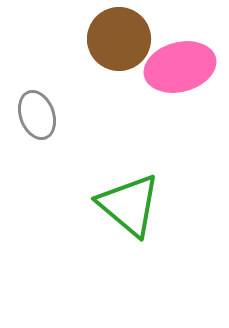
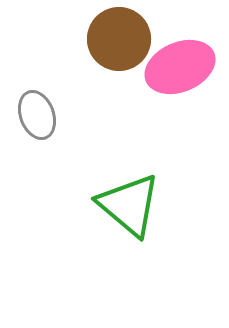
pink ellipse: rotated 8 degrees counterclockwise
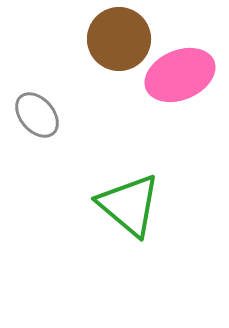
pink ellipse: moved 8 px down
gray ellipse: rotated 21 degrees counterclockwise
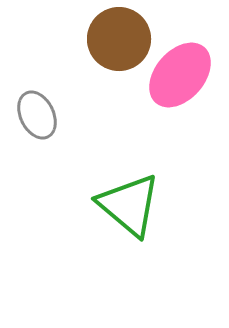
pink ellipse: rotated 26 degrees counterclockwise
gray ellipse: rotated 15 degrees clockwise
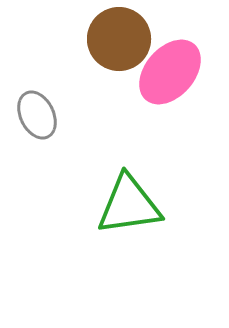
pink ellipse: moved 10 px left, 3 px up
green triangle: rotated 48 degrees counterclockwise
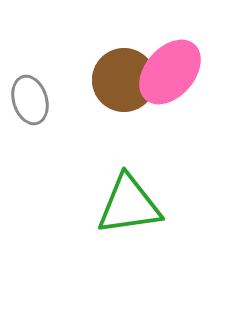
brown circle: moved 5 px right, 41 px down
gray ellipse: moved 7 px left, 15 px up; rotated 9 degrees clockwise
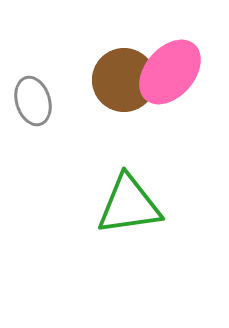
gray ellipse: moved 3 px right, 1 px down
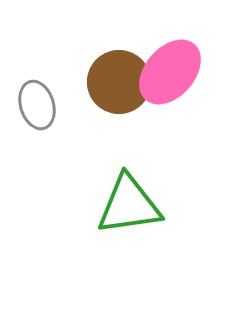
brown circle: moved 5 px left, 2 px down
gray ellipse: moved 4 px right, 4 px down
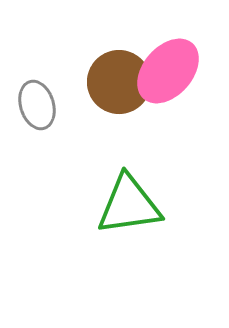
pink ellipse: moved 2 px left, 1 px up
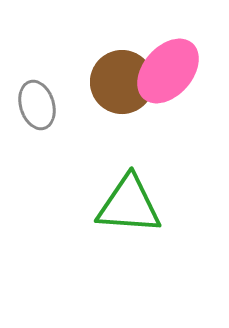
brown circle: moved 3 px right
green triangle: rotated 12 degrees clockwise
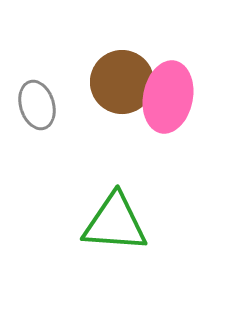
pink ellipse: moved 26 px down; rotated 30 degrees counterclockwise
green triangle: moved 14 px left, 18 px down
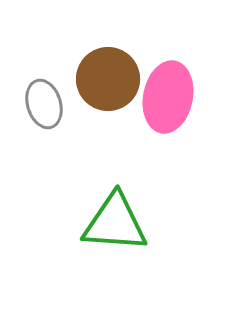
brown circle: moved 14 px left, 3 px up
gray ellipse: moved 7 px right, 1 px up
